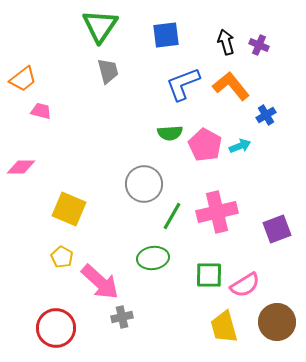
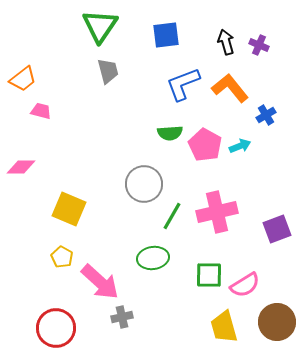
orange L-shape: moved 1 px left, 2 px down
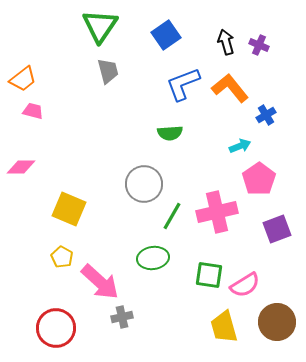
blue square: rotated 28 degrees counterclockwise
pink trapezoid: moved 8 px left
pink pentagon: moved 54 px right, 34 px down; rotated 8 degrees clockwise
green square: rotated 8 degrees clockwise
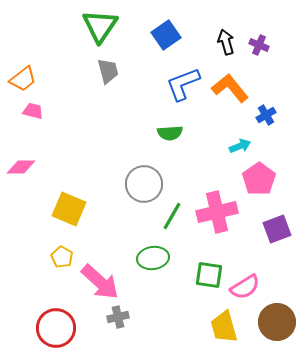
pink semicircle: moved 2 px down
gray cross: moved 4 px left
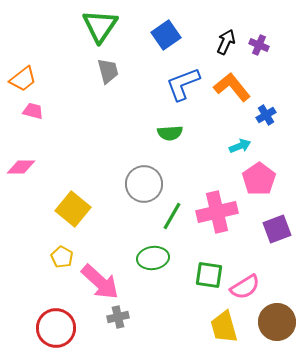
black arrow: rotated 40 degrees clockwise
orange L-shape: moved 2 px right, 1 px up
yellow square: moved 4 px right; rotated 16 degrees clockwise
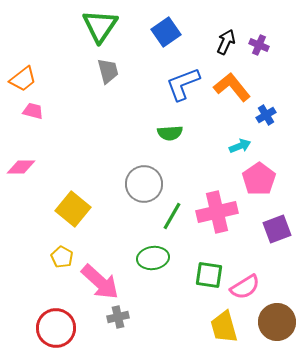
blue square: moved 3 px up
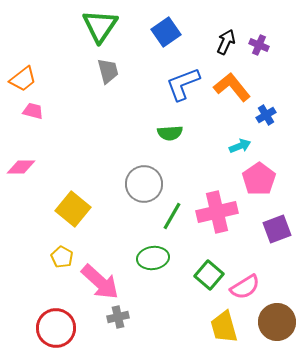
green square: rotated 32 degrees clockwise
